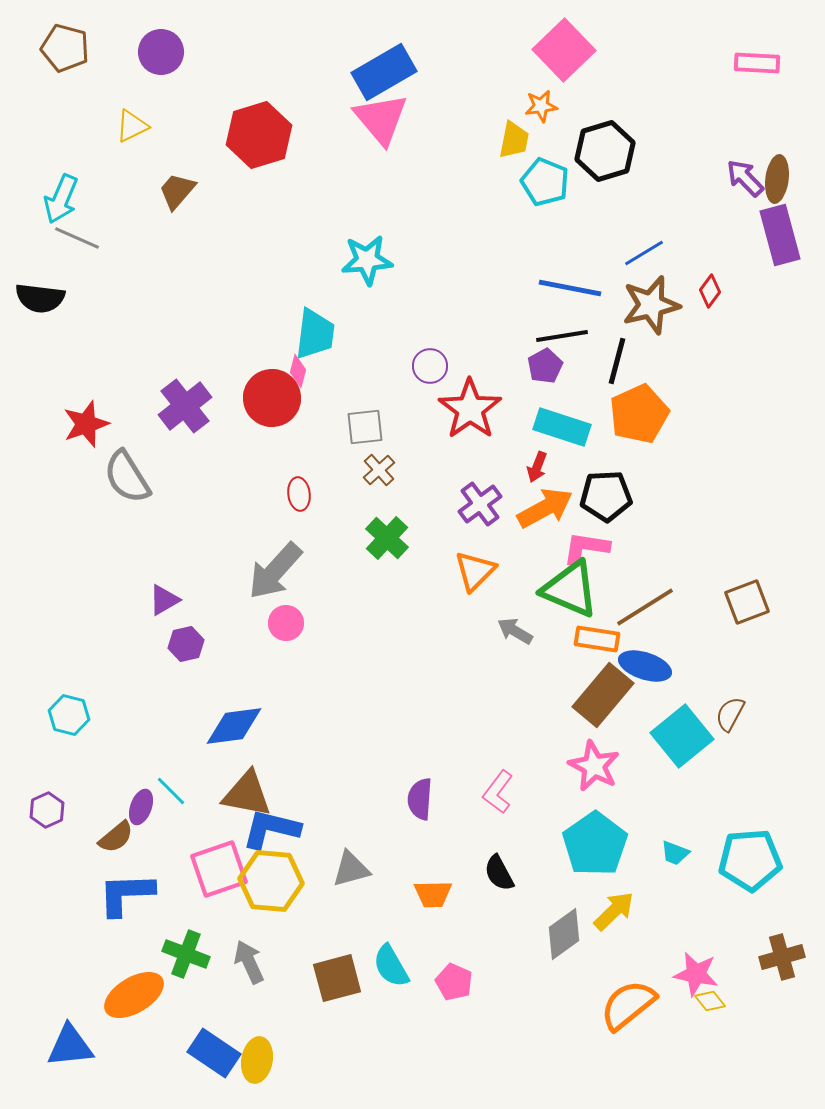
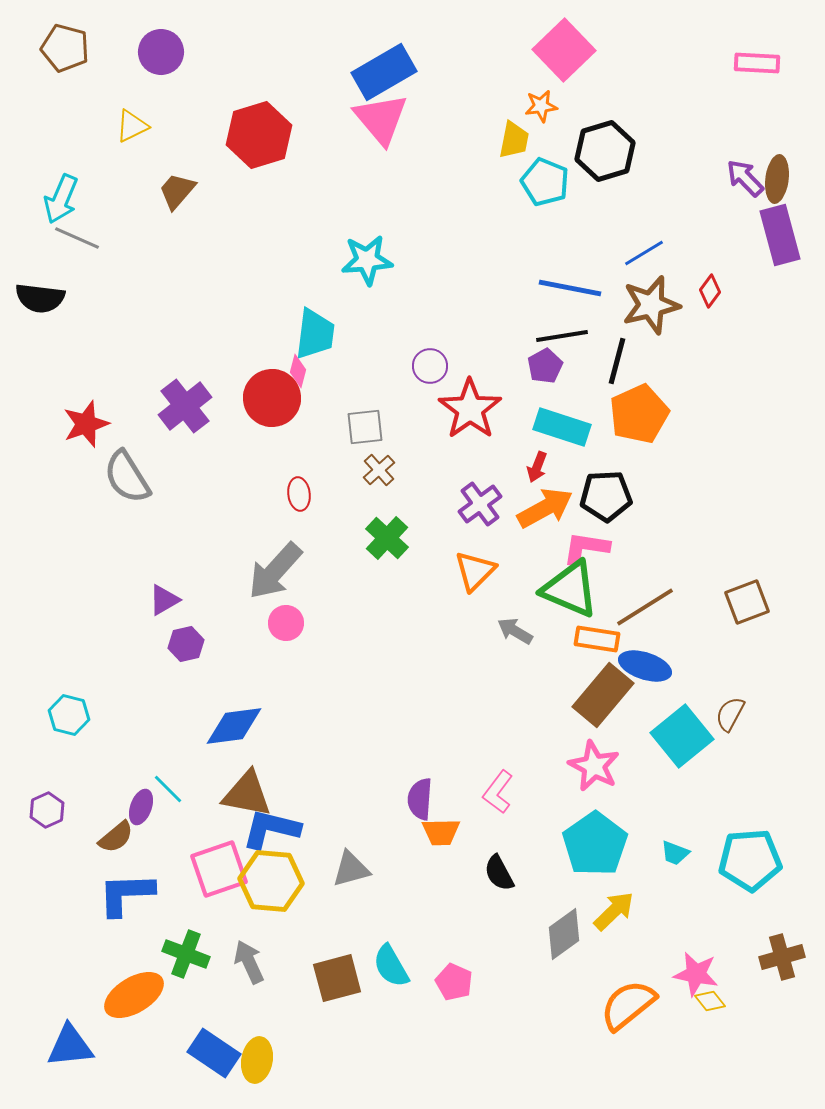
cyan line at (171, 791): moved 3 px left, 2 px up
orange trapezoid at (433, 894): moved 8 px right, 62 px up
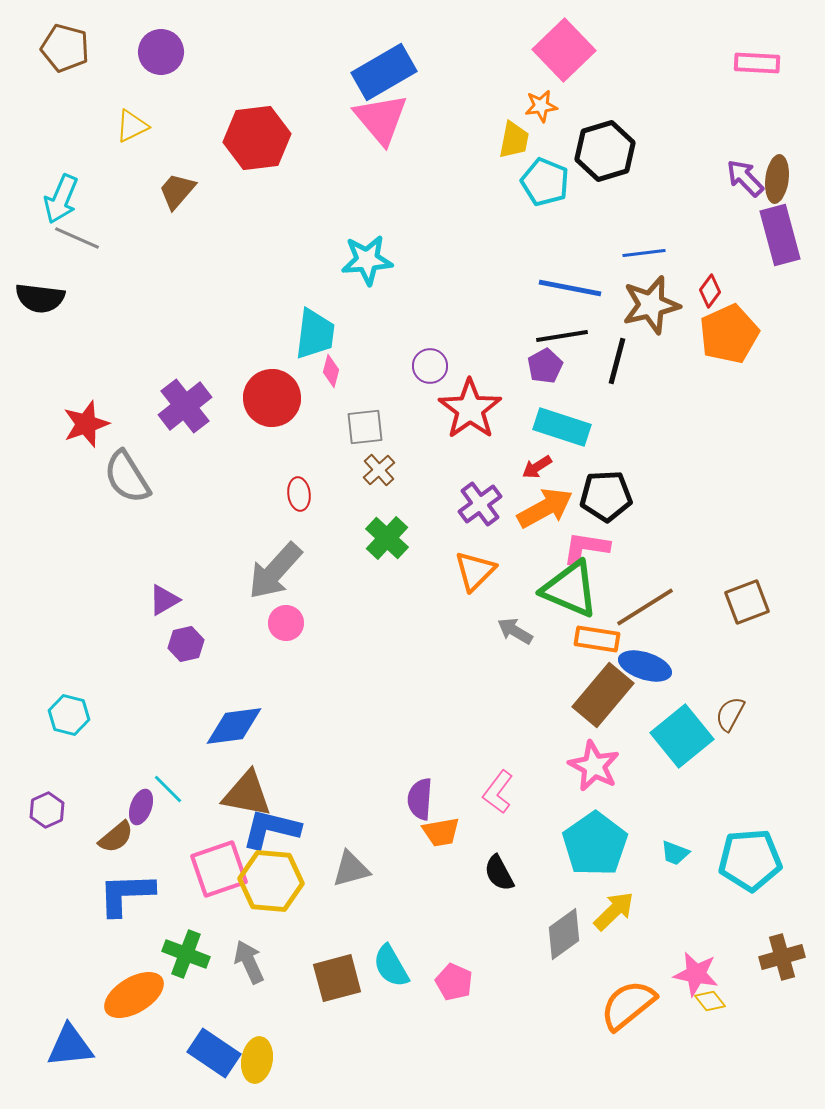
red hexagon at (259, 135): moved 2 px left, 3 px down; rotated 10 degrees clockwise
blue line at (644, 253): rotated 24 degrees clockwise
pink diamond at (298, 371): moved 33 px right
orange pentagon at (639, 414): moved 90 px right, 80 px up
red arrow at (537, 467): rotated 36 degrees clockwise
orange trapezoid at (441, 832): rotated 9 degrees counterclockwise
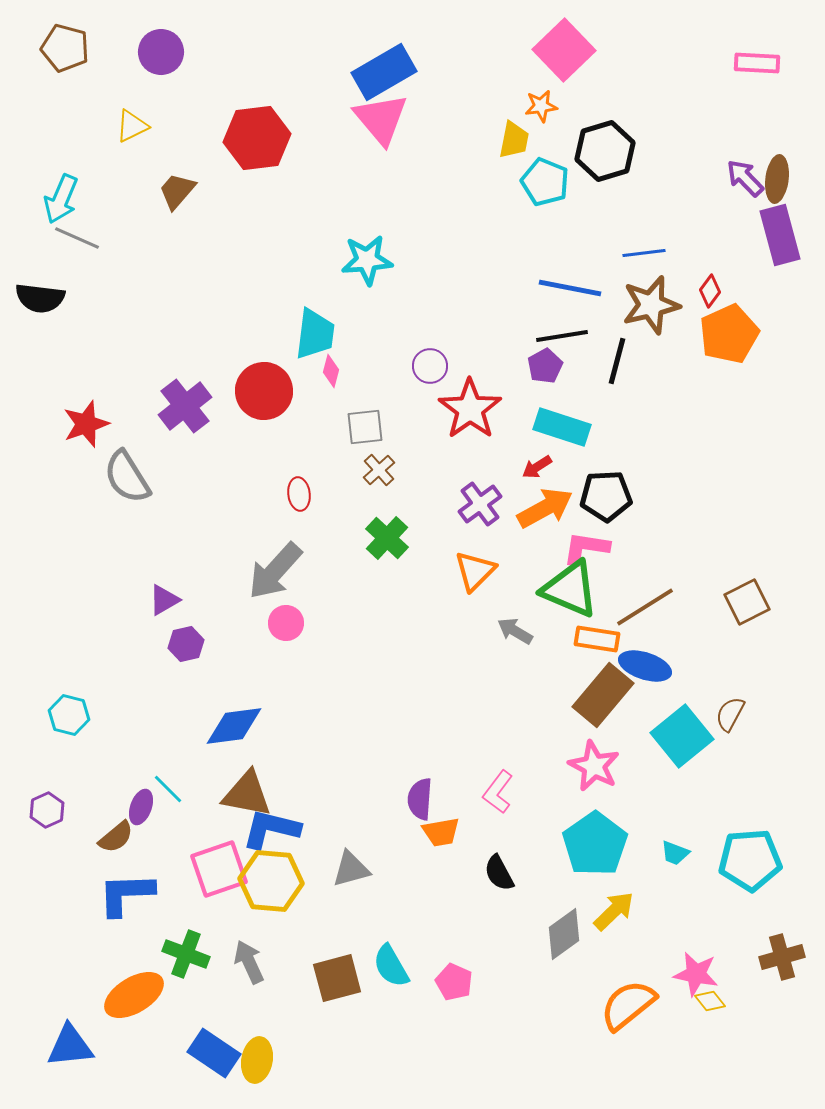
red circle at (272, 398): moved 8 px left, 7 px up
brown square at (747, 602): rotated 6 degrees counterclockwise
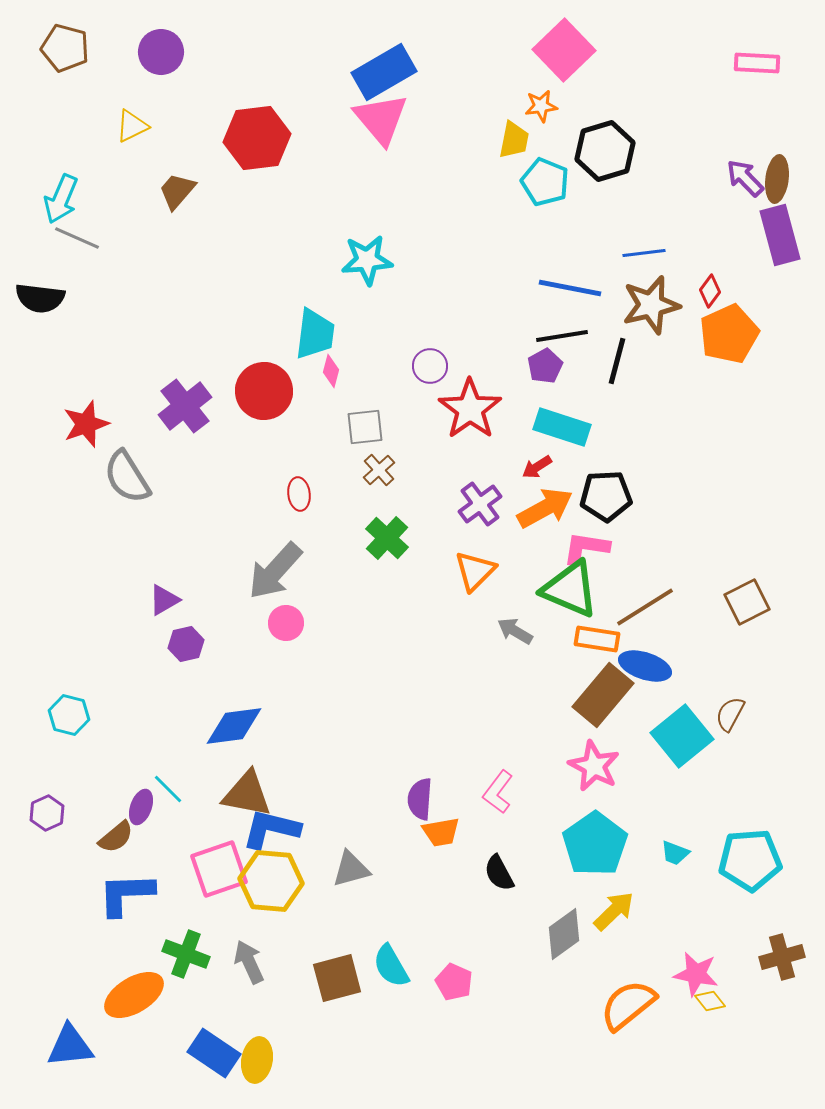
purple hexagon at (47, 810): moved 3 px down
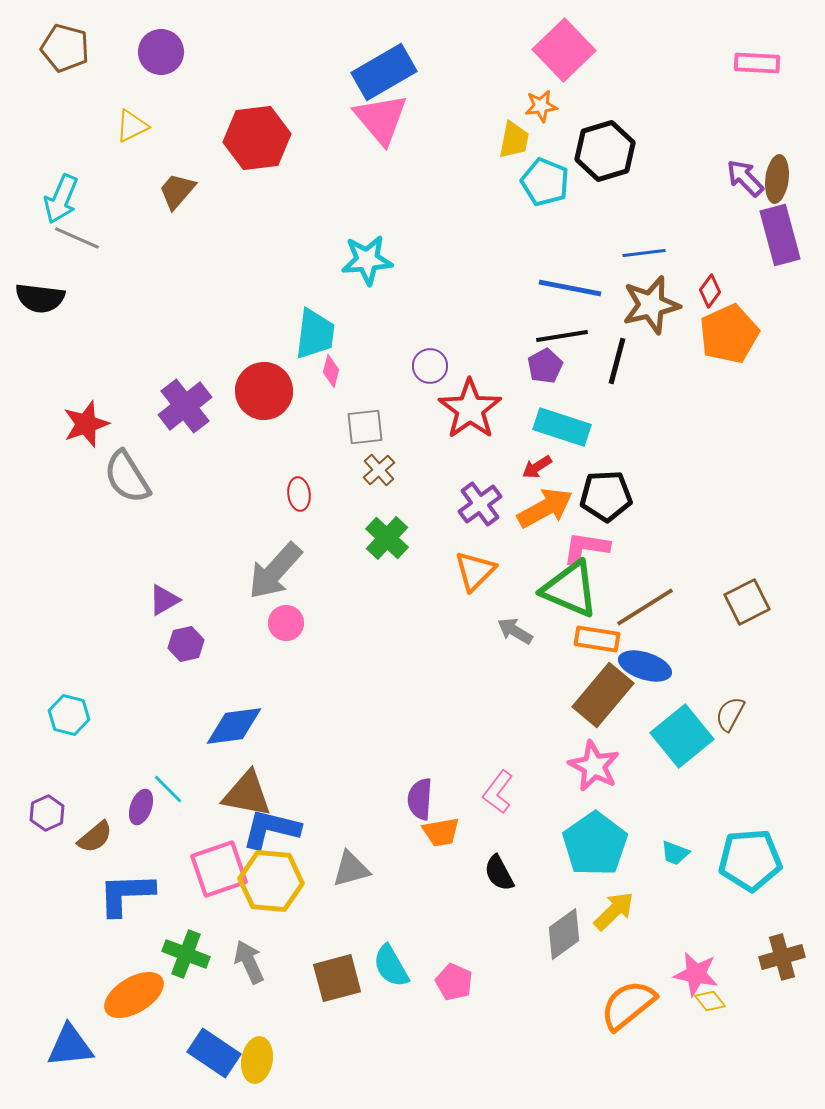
brown semicircle at (116, 837): moved 21 px left
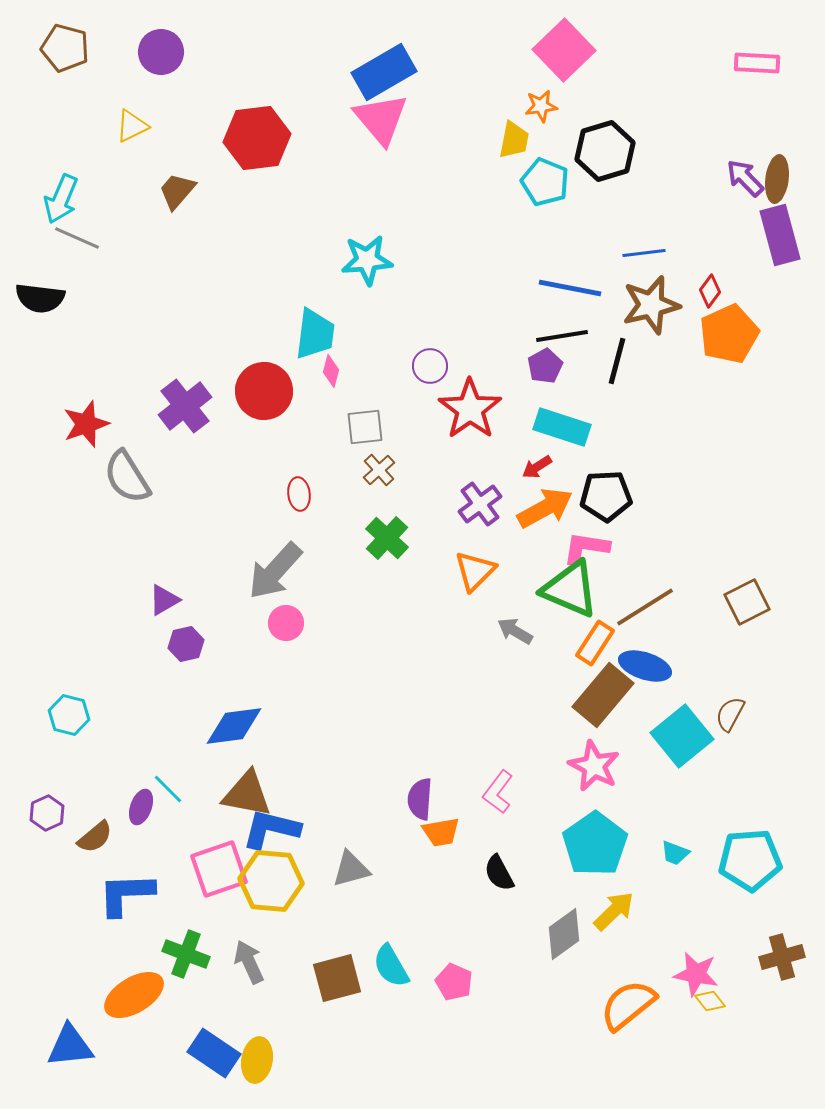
orange rectangle at (597, 639): moved 2 px left, 4 px down; rotated 66 degrees counterclockwise
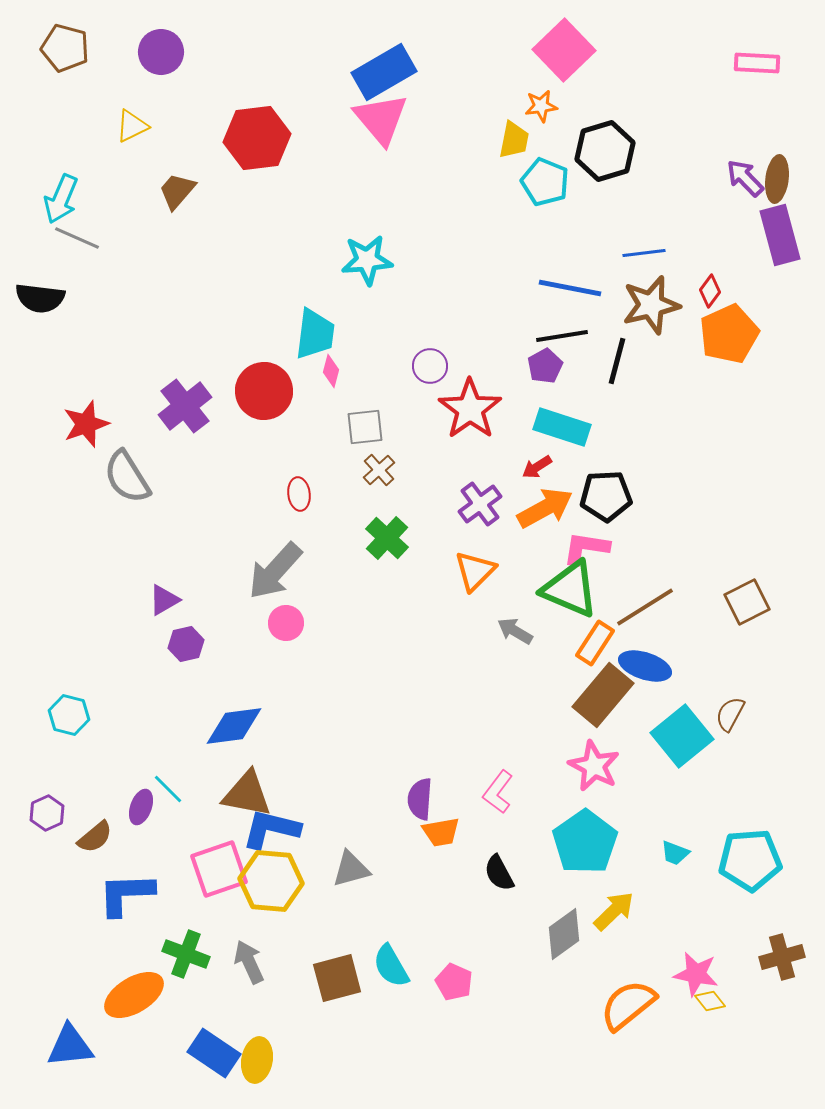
cyan pentagon at (595, 844): moved 10 px left, 2 px up
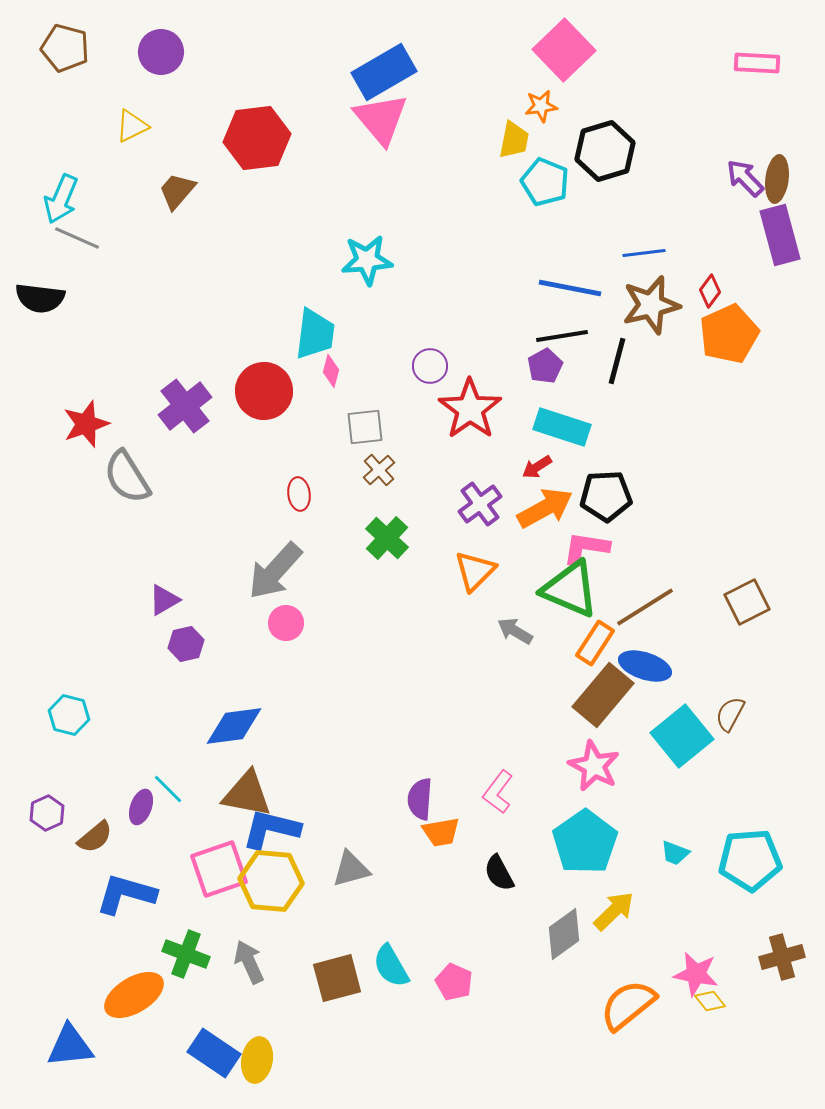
blue L-shape at (126, 894): rotated 18 degrees clockwise
